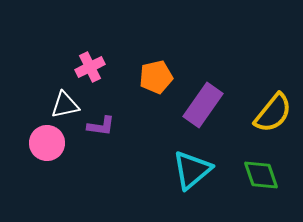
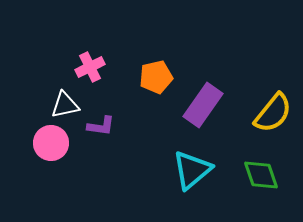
pink circle: moved 4 px right
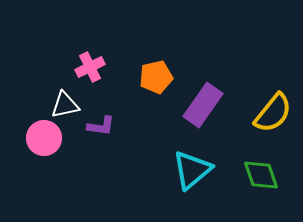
pink circle: moved 7 px left, 5 px up
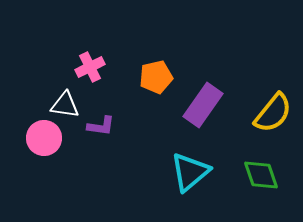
white triangle: rotated 20 degrees clockwise
cyan triangle: moved 2 px left, 2 px down
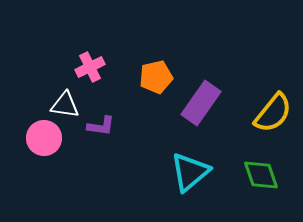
purple rectangle: moved 2 px left, 2 px up
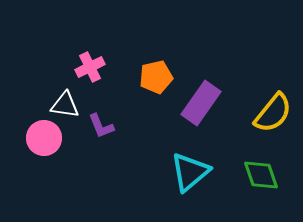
purple L-shape: rotated 60 degrees clockwise
